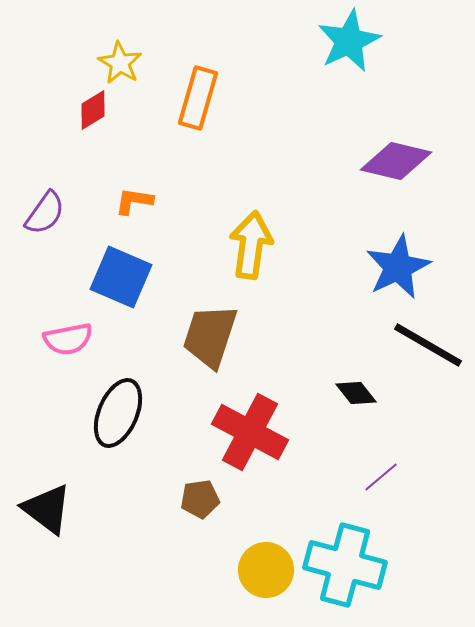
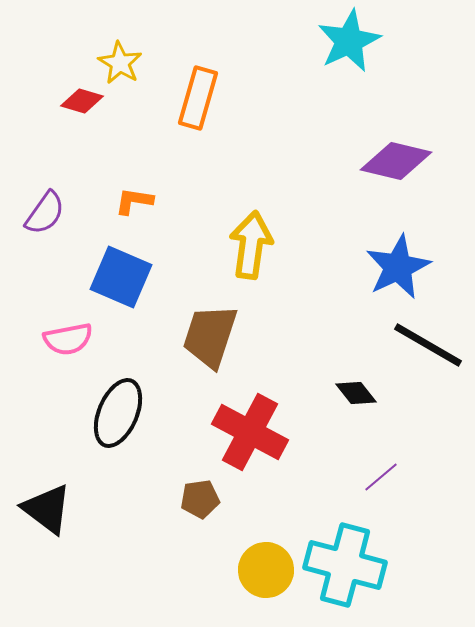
red diamond: moved 11 px left, 9 px up; rotated 48 degrees clockwise
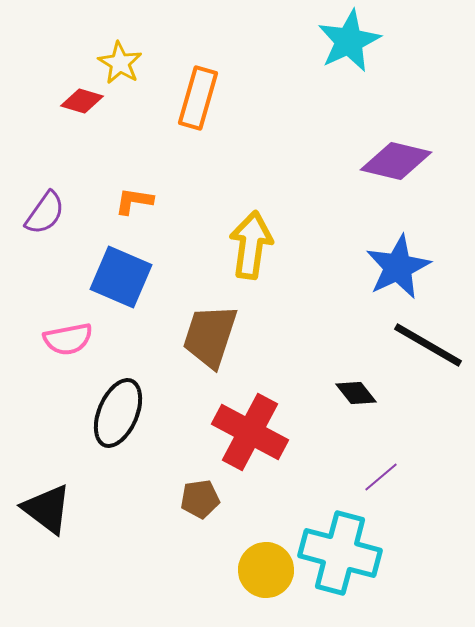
cyan cross: moved 5 px left, 12 px up
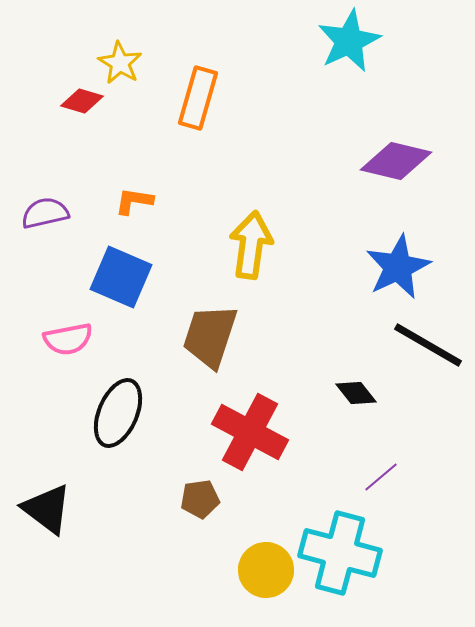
purple semicircle: rotated 138 degrees counterclockwise
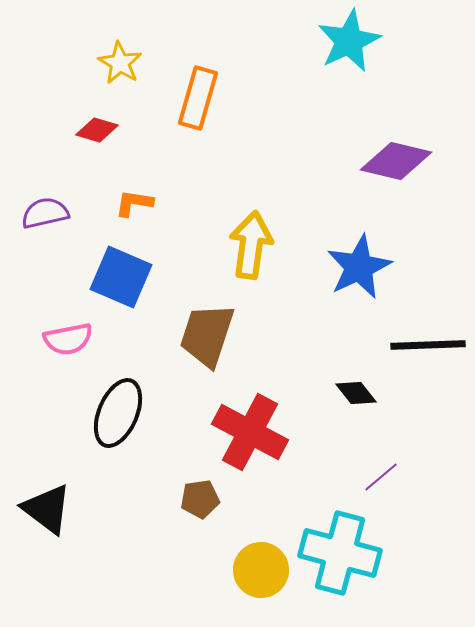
red diamond: moved 15 px right, 29 px down
orange L-shape: moved 2 px down
blue star: moved 39 px left
brown trapezoid: moved 3 px left, 1 px up
black line: rotated 32 degrees counterclockwise
yellow circle: moved 5 px left
